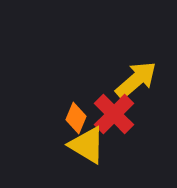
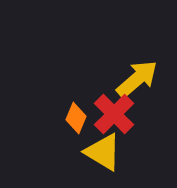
yellow arrow: moved 1 px right, 1 px up
yellow triangle: moved 16 px right, 7 px down
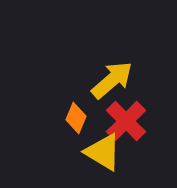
yellow arrow: moved 25 px left, 1 px down
red cross: moved 12 px right, 7 px down
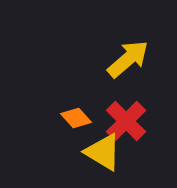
yellow arrow: moved 16 px right, 21 px up
orange diamond: rotated 64 degrees counterclockwise
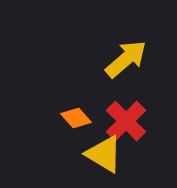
yellow arrow: moved 2 px left
yellow triangle: moved 1 px right, 2 px down
